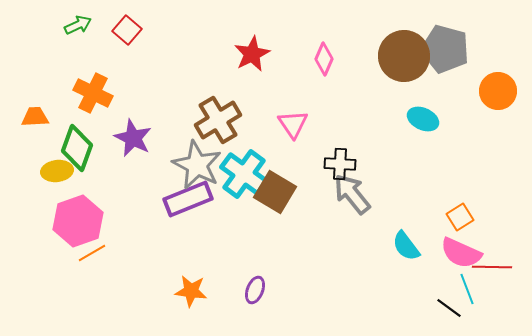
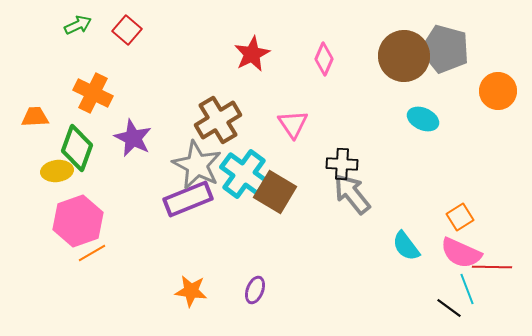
black cross: moved 2 px right
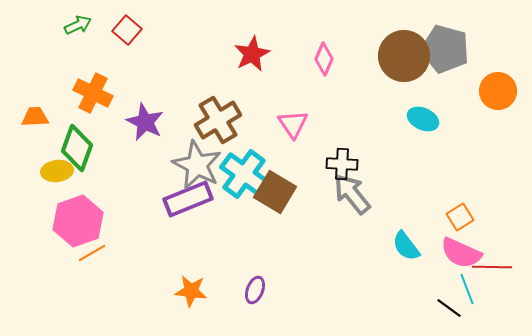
purple star: moved 12 px right, 16 px up
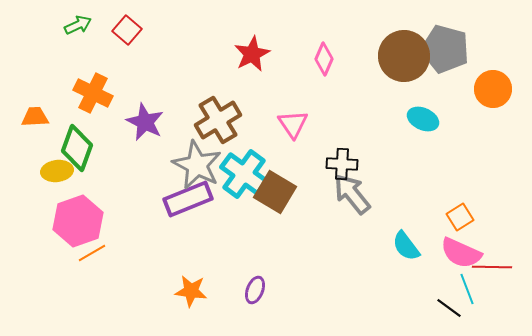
orange circle: moved 5 px left, 2 px up
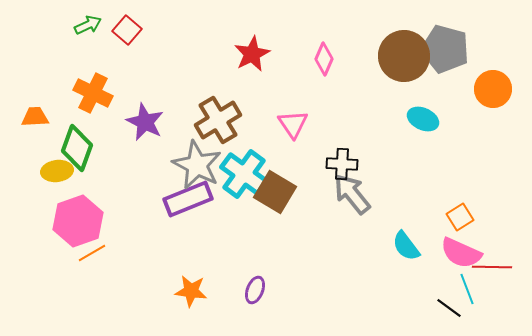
green arrow: moved 10 px right
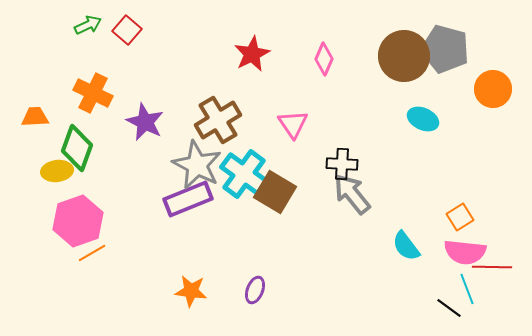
pink semicircle: moved 4 px right, 1 px up; rotated 18 degrees counterclockwise
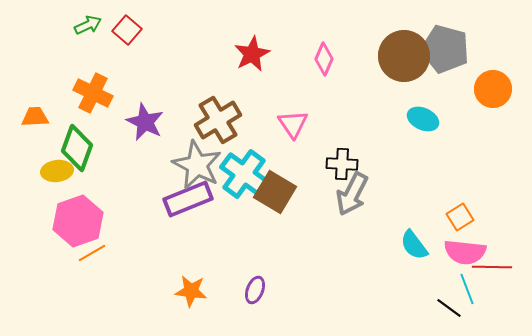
gray arrow: rotated 114 degrees counterclockwise
cyan semicircle: moved 8 px right, 1 px up
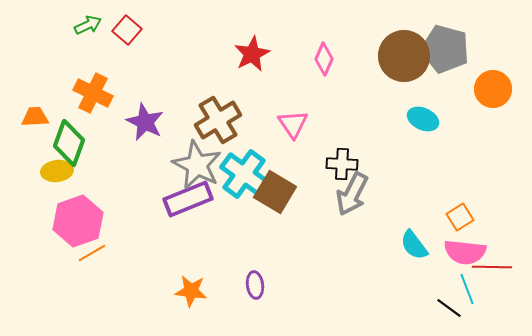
green diamond: moved 8 px left, 5 px up
purple ellipse: moved 5 px up; rotated 28 degrees counterclockwise
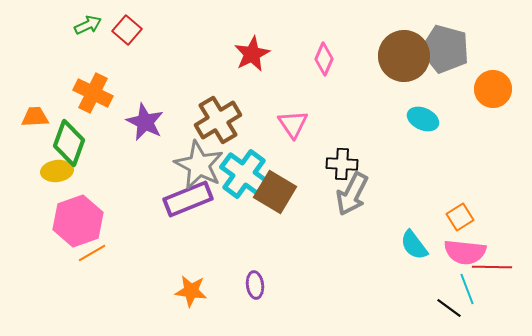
gray star: moved 2 px right
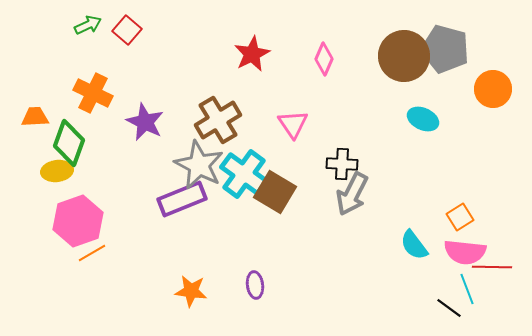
purple rectangle: moved 6 px left
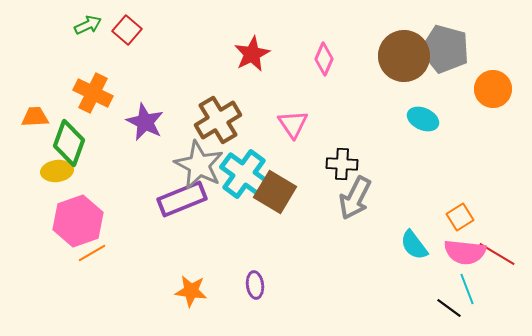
gray arrow: moved 3 px right, 4 px down
red line: moved 5 px right, 13 px up; rotated 30 degrees clockwise
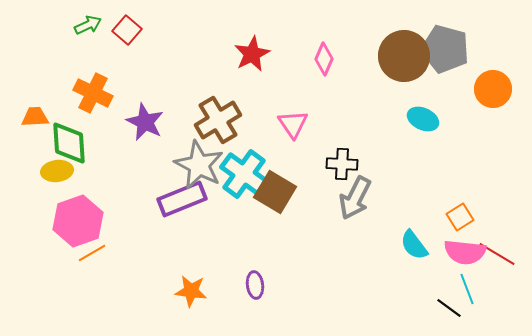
green diamond: rotated 24 degrees counterclockwise
